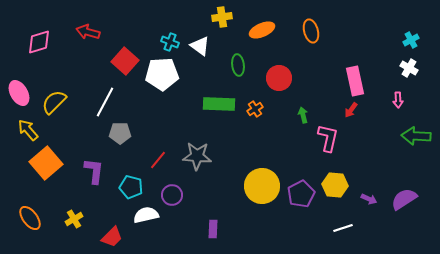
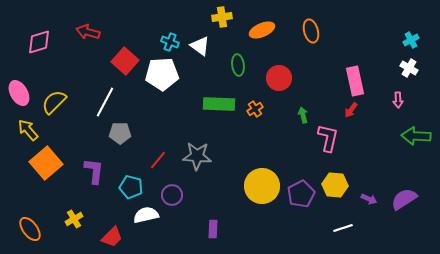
orange ellipse at (30, 218): moved 11 px down
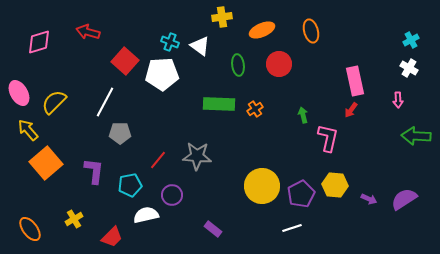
red circle at (279, 78): moved 14 px up
cyan pentagon at (131, 187): moved 1 px left, 2 px up; rotated 25 degrees counterclockwise
white line at (343, 228): moved 51 px left
purple rectangle at (213, 229): rotated 54 degrees counterclockwise
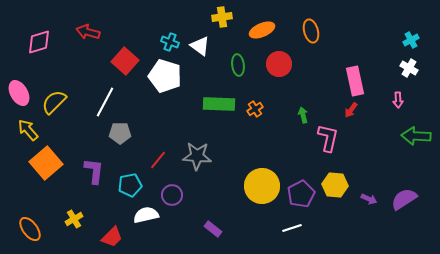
white pentagon at (162, 74): moved 3 px right, 2 px down; rotated 20 degrees clockwise
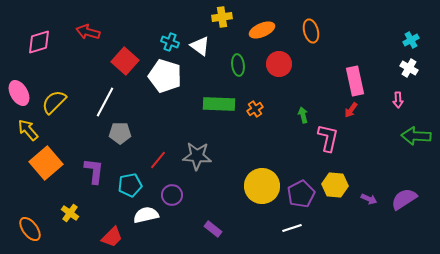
yellow cross at (74, 219): moved 4 px left, 6 px up; rotated 24 degrees counterclockwise
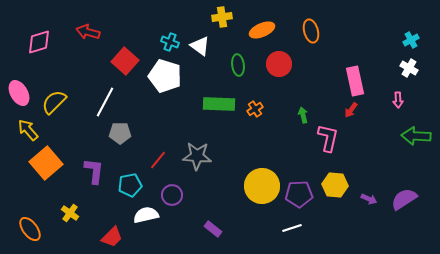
purple pentagon at (301, 194): moved 2 px left; rotated 24 degrees clockwise
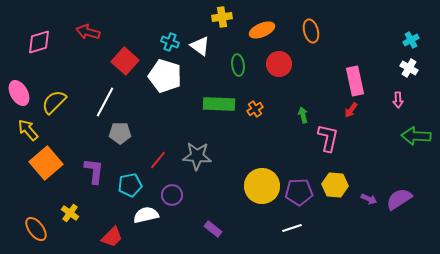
purple pentagon at (299, 194): moved 2 px up
purple semicircle at (404, 199): moved 5 px left
orange ellipse at (30, 229): moved 6 px right
